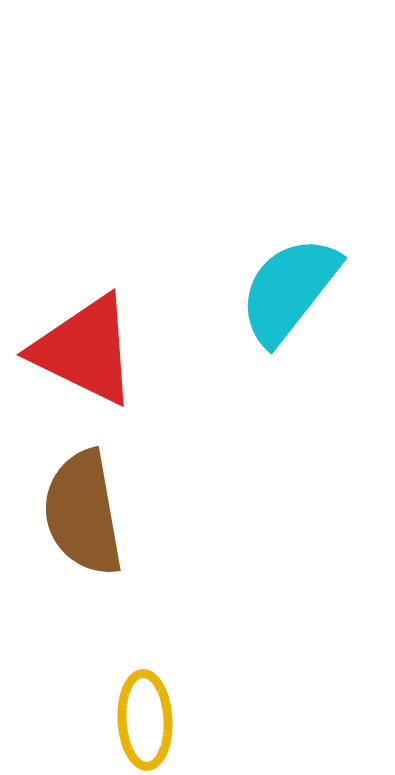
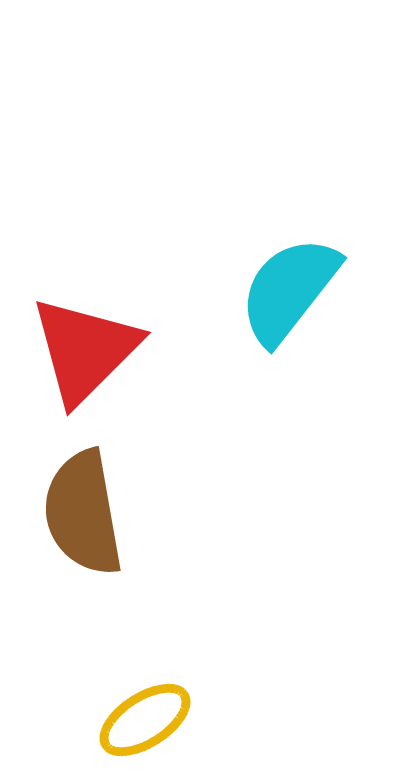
red triangle: rotated 49 degrees clockwise
yellow ellipse: rotated 60 degrees clockwise
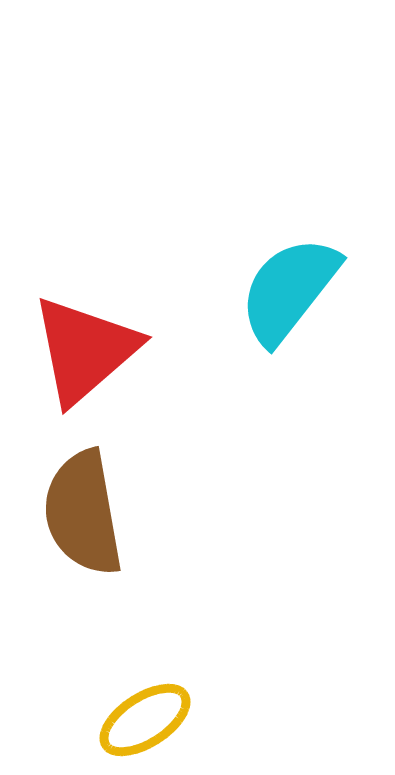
red triangle: rotated 4 degrees clockwise
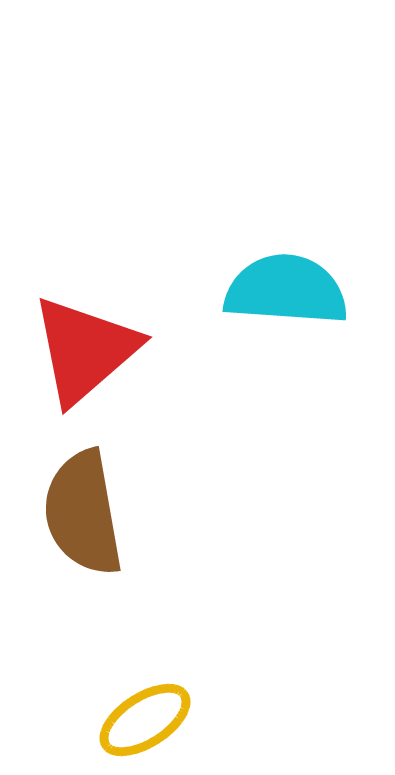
cyan semicircle: moved 3 px left; rotated 56 degrees clockwise
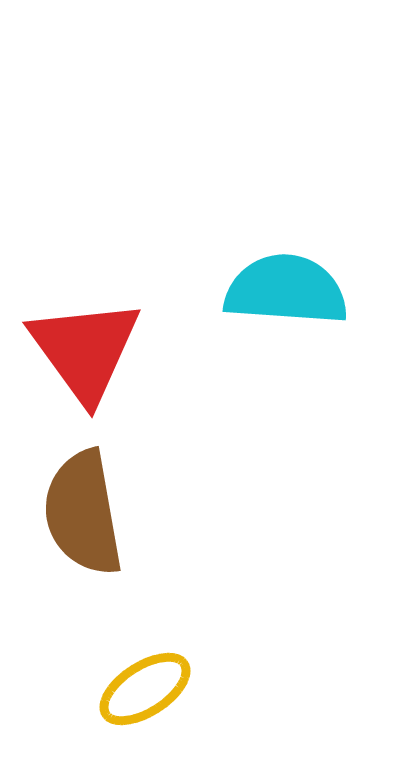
red triangle: rotated 25 degrees counterclockwise
yellow ellipse: moved 31 px up
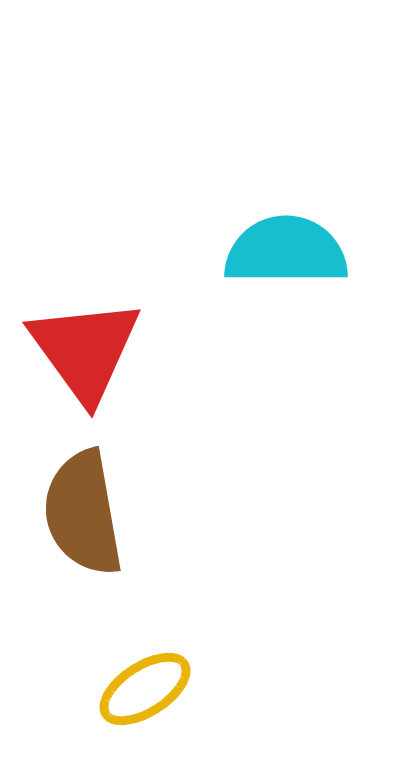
cyan semicircle: moved 39 px up; rotated 4 degrees counterclockwise
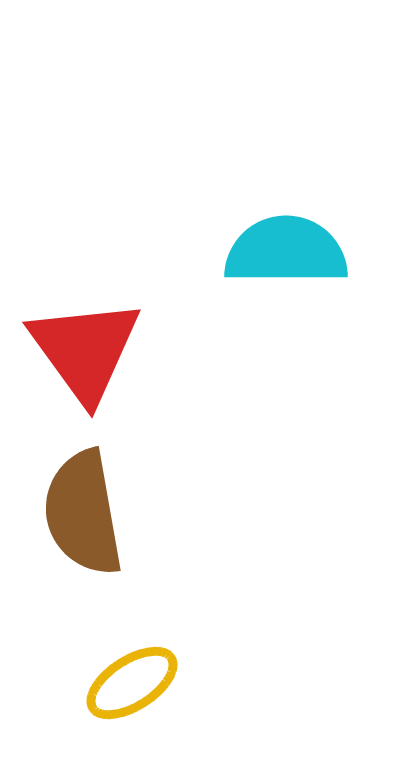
yellow ellipse: moved 13 px left, 6 px up
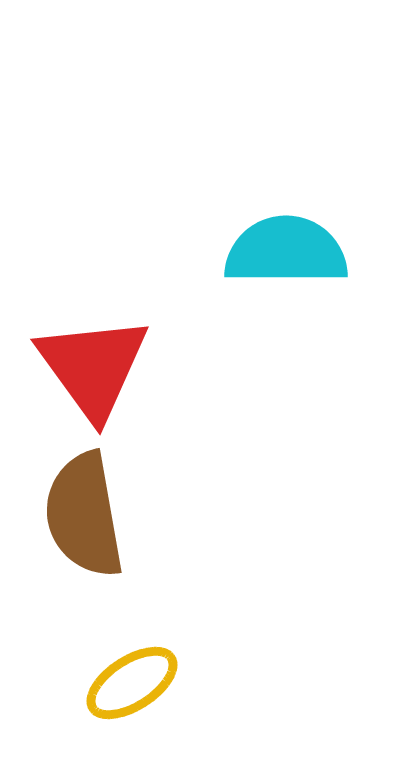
red triangle: moved 8 px right, 17 px down
brown semicircle: moved 1 px right, 2 px down
